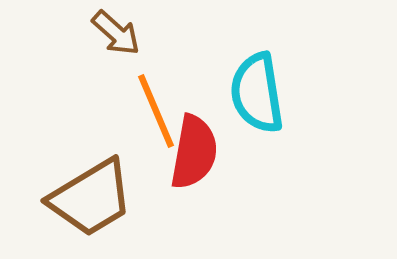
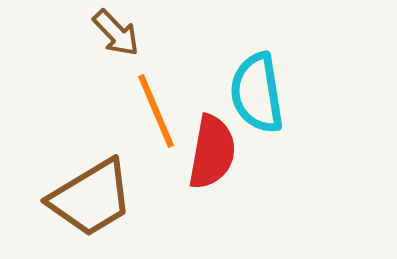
brown arrow: rotated 4 degrees clockwise
red semicircle: moved 18 px right
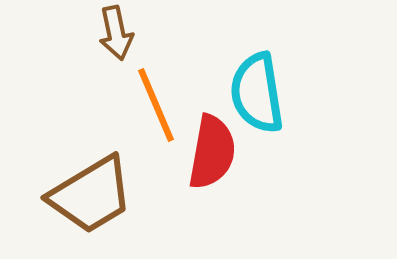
brown arrow: rotated 32 degrees clockwise
orange line: moved 6 px up
brown trapezoid: moved 3 px up
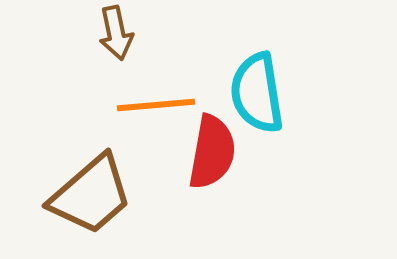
orange line: rotated 72 degrees counterclockwise
brown trapezoid: rotated 10 degrees counterclockwise
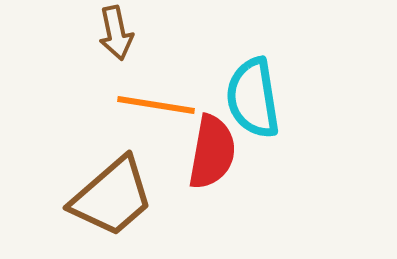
cyan semicircle: moved 4 px left, 5 px down
orange line: rotated 14 degrees clockwise
brown trapezoid: moved 21 px right, 2 px down
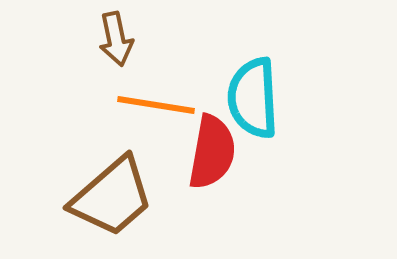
brown arrow: moved 6 px down
cyan semicircle: rotated 6 degrees clockwise
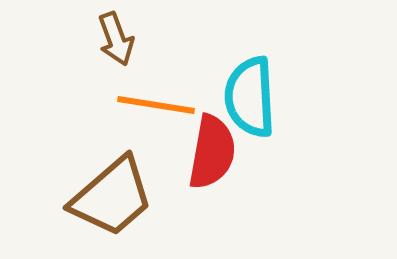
brown arrow: rotated 8 degrees counterclockwise
cyan semicircle: moved 3 px left, 1 px up
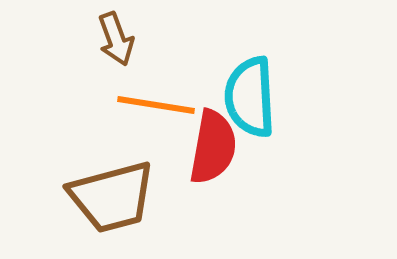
red semicircle: moved 1 px right, 5 px up
brown trapezoid: rotated 26 degrees clockwise
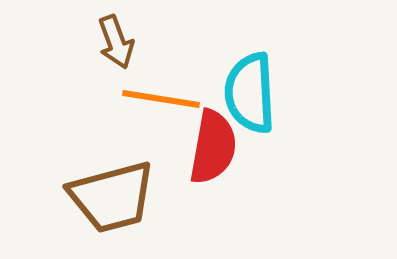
brown arrow: moved 3 px down
cyan semicircle: moved 4 px up
orange line: moved 5 px right, 6 px up
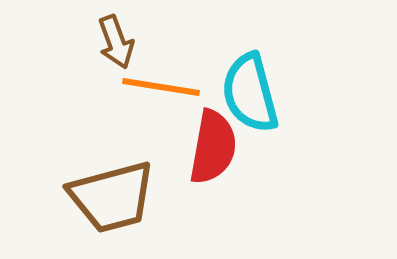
cyan semicircle: rotated 12 degrees counterclockwise
orange line: moved 12 px up
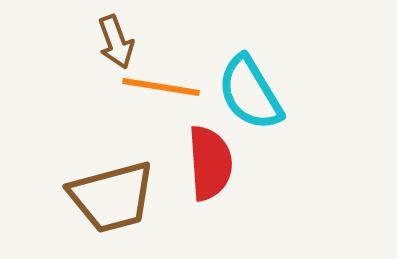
cyan semicircle: rotated 16 degrees counterclockwise
red semicircle: moved 3 px left, 16 px down; rotated 14 degrees counterclockwise
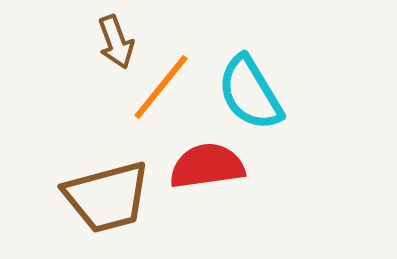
orange line: rotated 60 degrees counterclockwise
red semicircle: moved 3 px left, 3 px down; rotated 94 degrees counterclockwise
brown trapezoid: moved 5 px left
